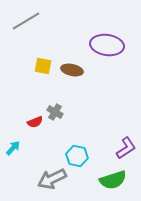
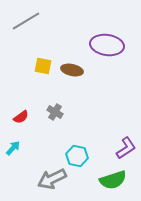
red semicircle: moved 14 px left, 5 px up; rotated 14 degrees counterclockwise
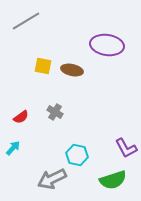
purple L-shape: rotated 95 degrees clockwise
cyan hexagon: moved 1 px up
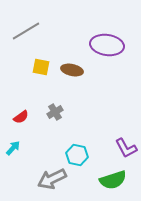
gray line: moved 10 px down
yellow square: moved 2 px left, 1 px down
gray cross: rotated 28 degrees clockwise
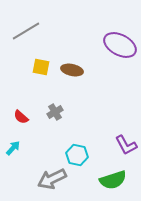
purple ellipse: moved 13 px right; rotated 20 degrees clockwise
red semicircle: rotated 77 degrees clockwise
purple L-shape: moved 3 px up
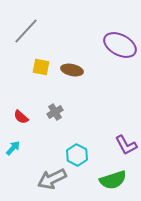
gray line: rotated 16 degrees counterclockwise
cyan hexagon: rotated 15 degrees clockwise
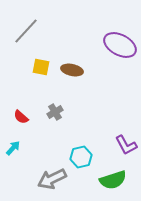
cyan hexagon: moved 4 px right, 2 px down; rotated 20 degrees clockwise
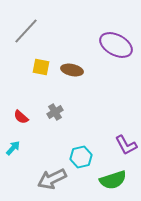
purple ellipse: moved 4 px left
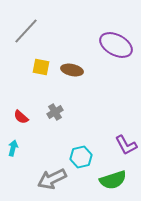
cyan arrow: rotated 28 degrees counterclockwise
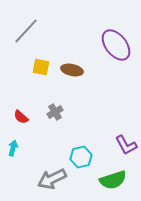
purple ellipse: rotated 24 degrees clockwise
